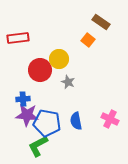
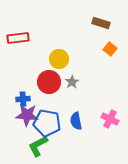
brown rectangle: moved 1 px down; rotated 18 degrees counterclockwise
orange square: moved 22 px right, 9 px down
red circle: moved 9 px right, 12 px down
gray star: moved 4 px right; rotated 16 degrees clockwise
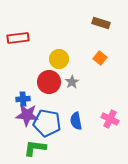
orange square: moved 10 px left, 9 px down
green L-shape: moved 3 px left, 2 px down; rotated 35 degrees clockwise
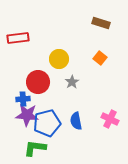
red circle: moved 11 px left
blue pentagon: rotated 24 degrees counterclockwise
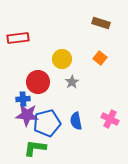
yellow circle: moved 3 px right
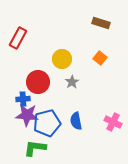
red rectangle: rotated 55 degrees counterclockwise
pink cross: moved 3 px right, 3 px down
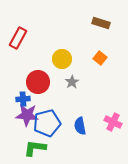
blue semicircle: moved 4 px right, 5 px down
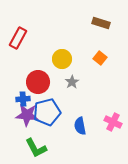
blue pentagon: moved 11 px up
green L-shape: moved 1 px right; rotated 125 degrees counterclockwise
